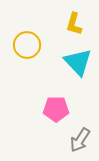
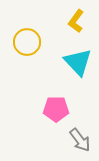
yellow L-shape: moved 2 px right, 3 px up; rotated 20 degrees clockwise
yellow circle: moved 3 px up
gray arrow: rotated 70 degrees counterclockwise
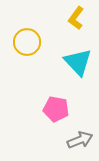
yellow L-shape: moved 3 px up
pink pentagon: rotated 10 degrees clockwise
gray arrow: rotated 75 degrees counterclockwise
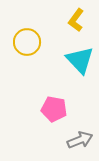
yellow L-shape: moved 2 px down
cyan triangle: moved 2 px right, 2 px up
pink pentagon: moved 2 px left
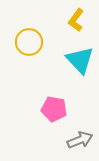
yellow circle: moved 2 px right
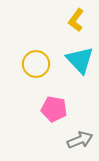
yellow circle: moved 7 px right, 22 px down
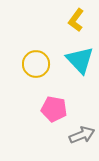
gray arrow: moved 2 px right, 5 px up
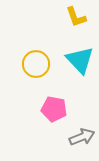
yellow L-shape: moved 3 px up; rotated 55 degrees counterclockwise
gray arrow: moved 2 px down
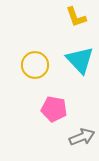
yellow circle: moved 1 px left, 1 px down
